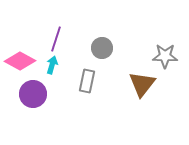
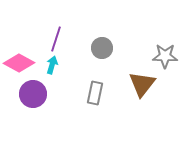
pink diamond: moved 1 px left, 2 px down
gray rectangle: moved 8 px right, 12 px down
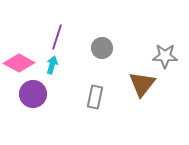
purple line: moved 1 px right, 2 px up
gray rectangle: moved 4 px down
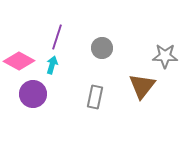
pink diamond: moved 2 px up
brown triangle: moved 2 px down
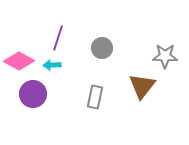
purple line: moved 1 px right, 1 px down
cyan arrow: rotated 108 degrees counterclockwise
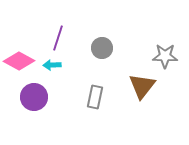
purple circle: moved 1 px right, 3 px down
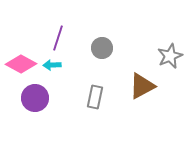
gray star: moved 5 px right; rotated 25 degrees counterclockwise
pink diamond: moved 2 px right, 3 px down
brown triangle: rotated 24 degrees clockwise
purple circle: moved 1 px right, 1 px down
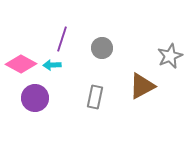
purple line: moved 4 px right, 1 px down
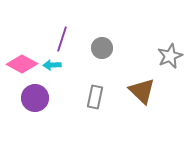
pink diamond: moved 1 px right
brown triangle: moved 5 px down; rotated 48 degrees counterclockwise
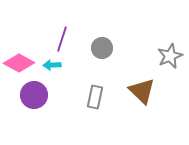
pink diamond: moved 3 px left, 1 px up
purple circle: moved 1 px left, 3 px up
